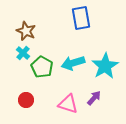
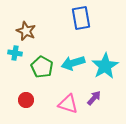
cyan cross: moved 8 px left; rotated 32 degrees counterclockwise
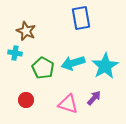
green pentagon: moved 1 px right, 1 px down
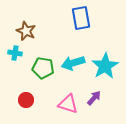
green pentagon: rotated 20 degrees counterclockwise
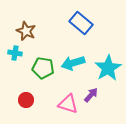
blue rectangle: moved 5 px down; rotated 40 degrees counterclockwise
cyan star: moved 3 px right, 2 px down
purple arrow: moved 3 px left, 3 px up
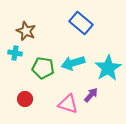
red circle: moved 1 px left, 1 px up
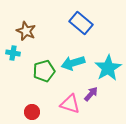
cyan cross: moved 2 px left
green pentagon: moved 1 px right, 3 px down; rotated 25 degrees counterclockwise
purple arrow: moved 1 px up
red circle: moved 7 px right, 13 px down
pink triangle: moved 2 px right
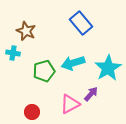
blue rectangle: rotated 10 degrees clockwise
pink triangle: rotated 45 degrees counterclockwise
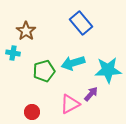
brown star: rotated 12 degrees clockwise
cyan star: moved 2 px down; rotated 28 degrees clockwise
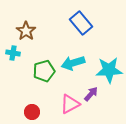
cyan star: moved 1 px right
